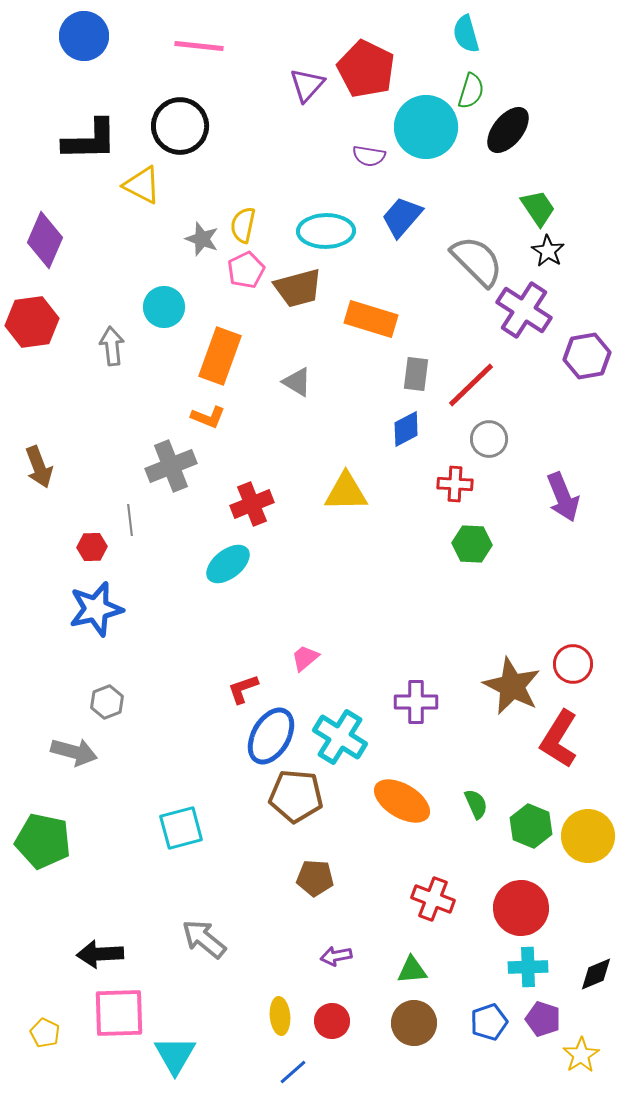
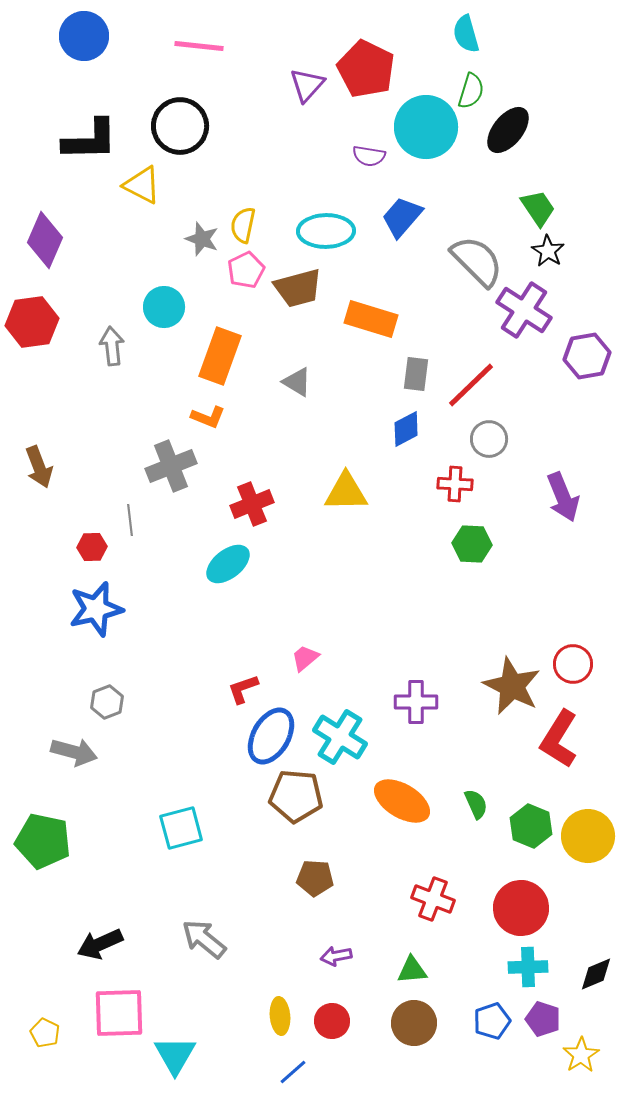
black arrow at (100, 954): moved 10 px up; rotated 21 degrees counterclockwise
blue pentagon at (489, 1022): moved 3 px right, 1 px up
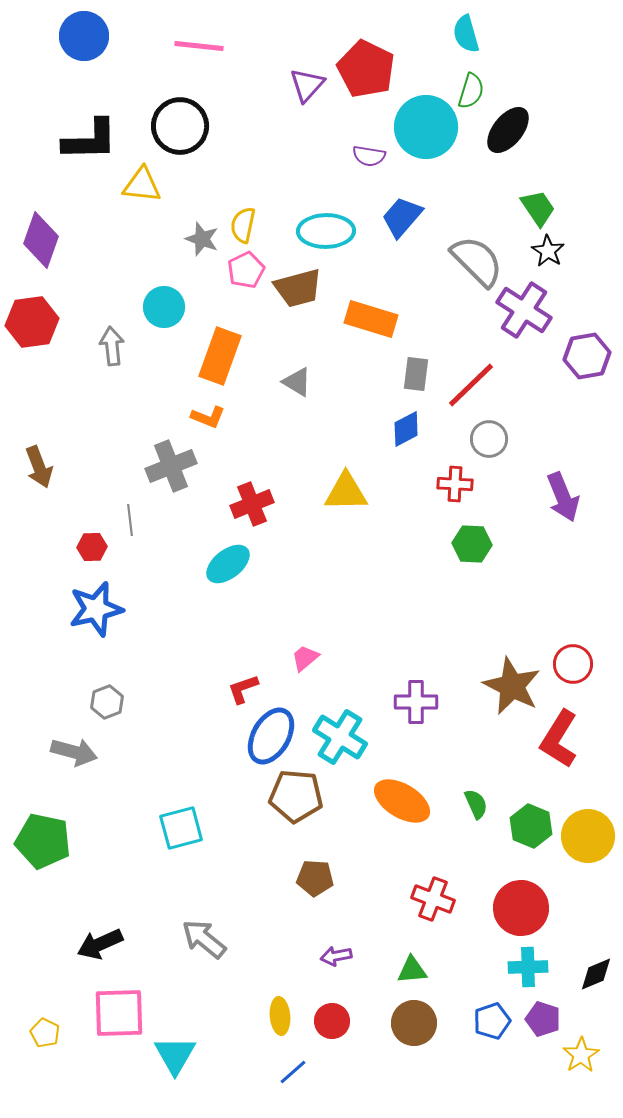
yellow triangle at (142, 185): rotated 21 degrees counterclockwise
purple diamond at (45, 240): moved 4 px left; rotated 4 degrees counterclockwise
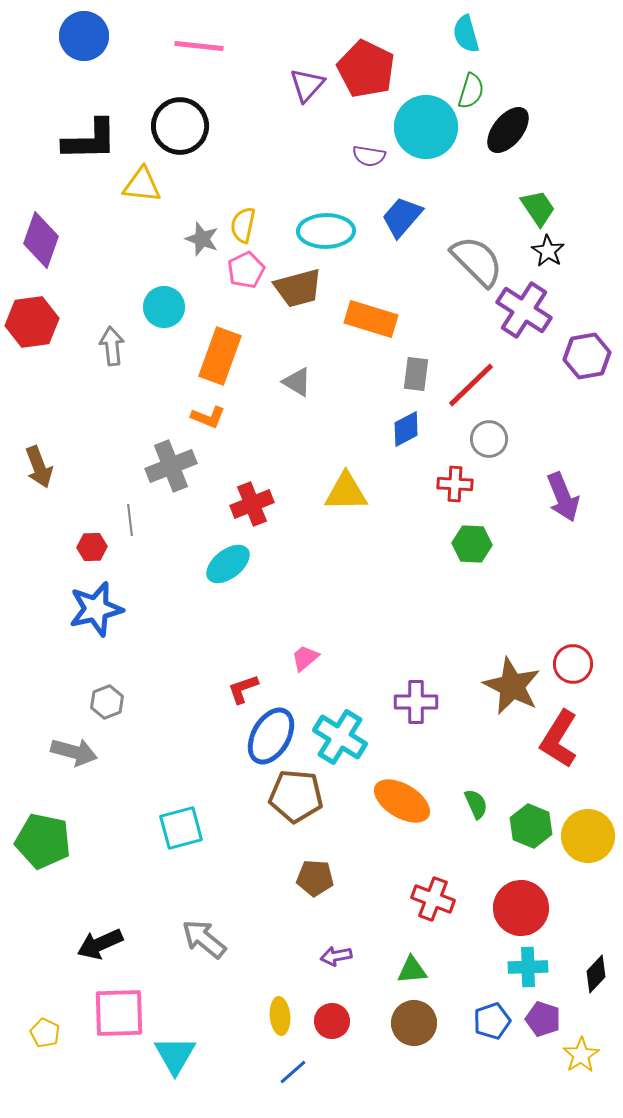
black diamond at (596, 974): rotated 24 degrees counterclockwise
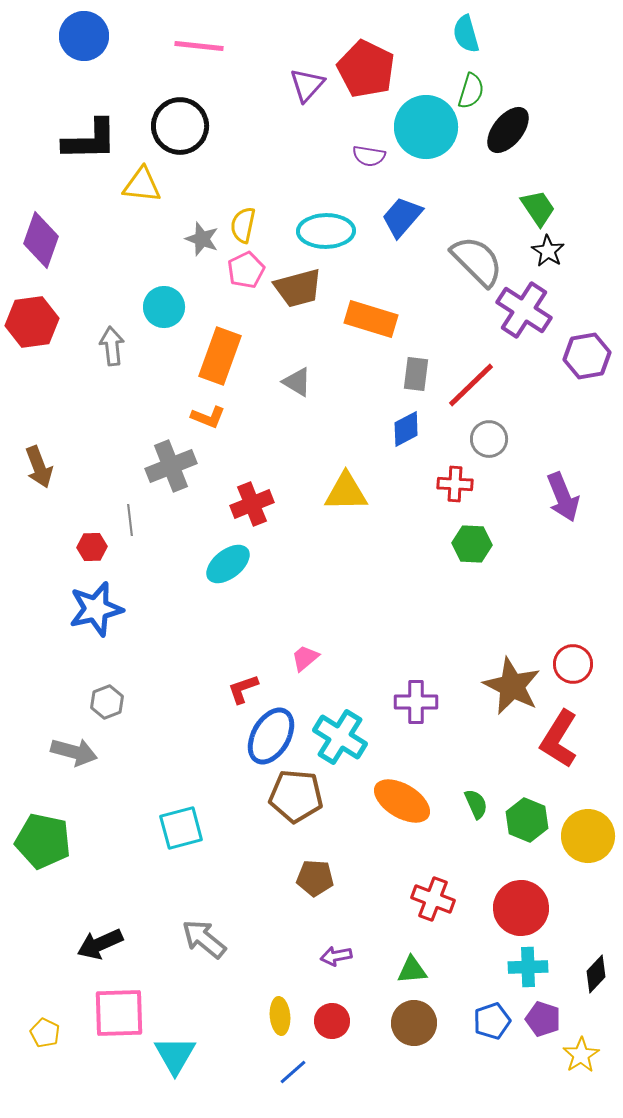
green hexagon at (531, 826): moved 4 px left, 6 px up
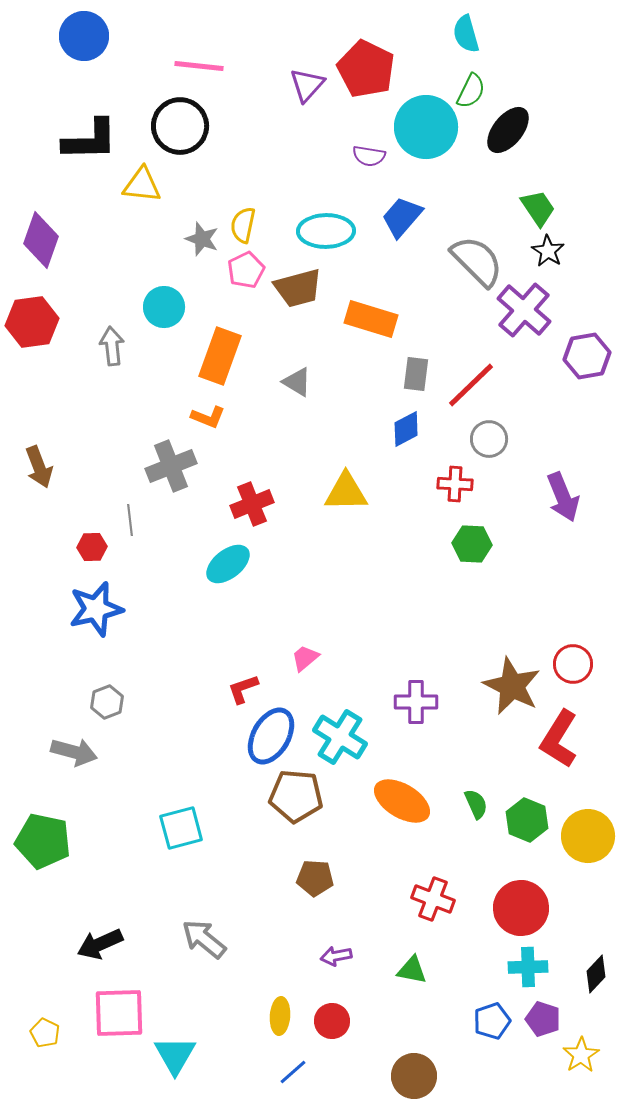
pink line at (199, 46): moved 20 px down
green semicircle at (471, 91): rotated 9 degrees clockwise
purple cross at (524, 310): rotated 8 degrees clockwise
green triangle at (412, 970): rotated 16 degrees clockwise
yellow ellipse at (280, 1016): rotated 9 degrees clockwise
brown circle at (414, 1023): moved 53 px down
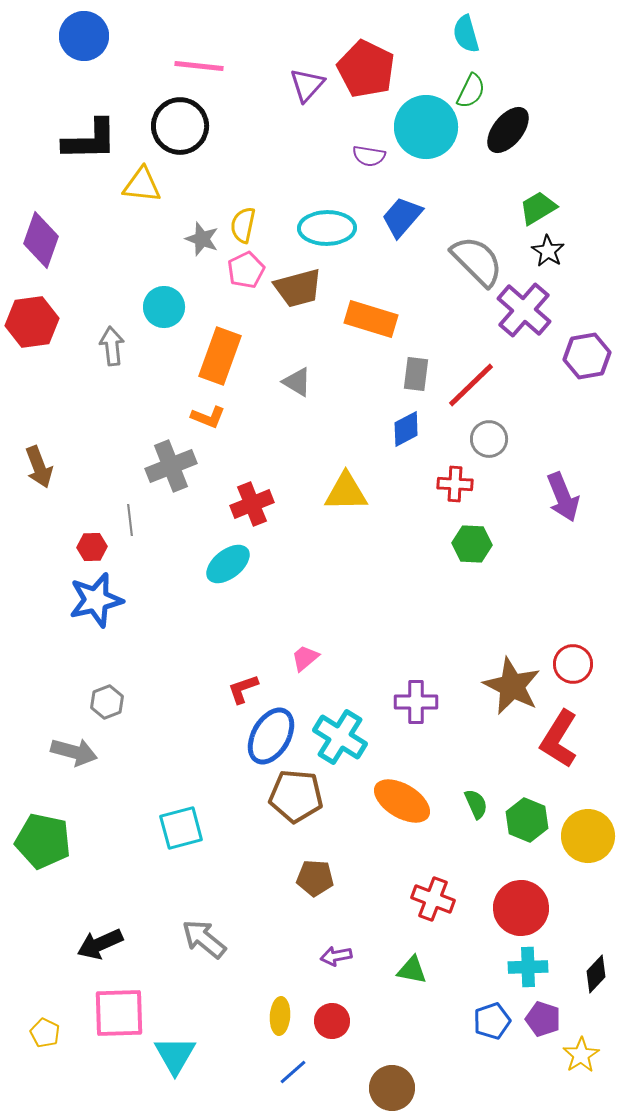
green trapezoid at (538, 208): rotated 87 degrees counterclockwise
cyan ellipse at (326, 231): moved 1 px right, 3 px up
blue star at (96, 609): moved 9 px up
brown circle at (414, 1076): moved 22 px left, 12 px down
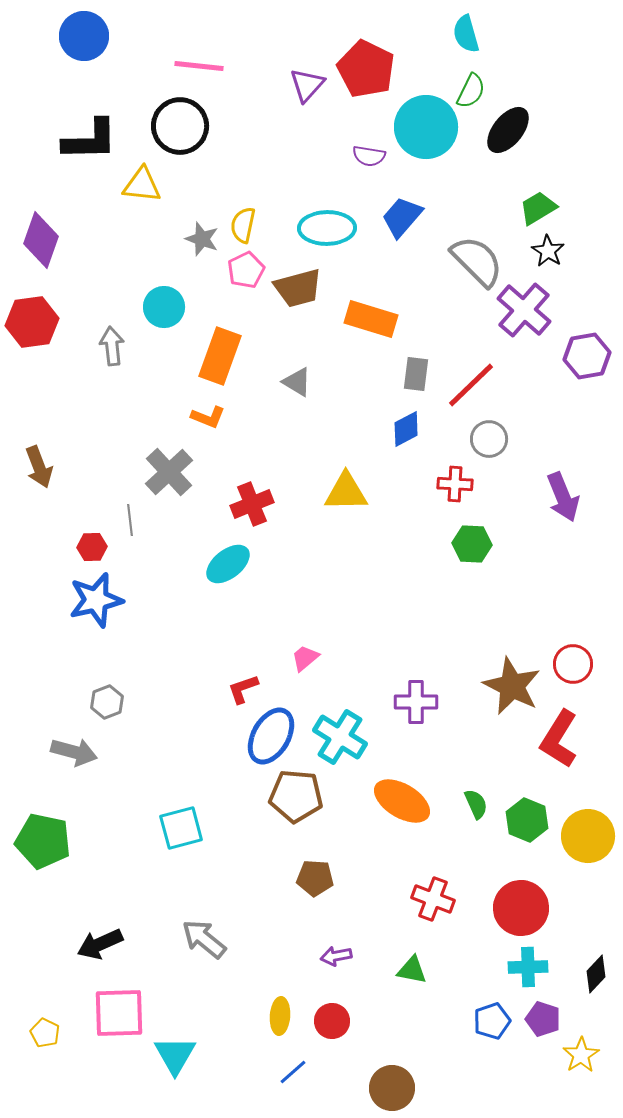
gray cross at (171, 466): moved 2 px left, 6 px down; rotated 21 degrees counterclockwise
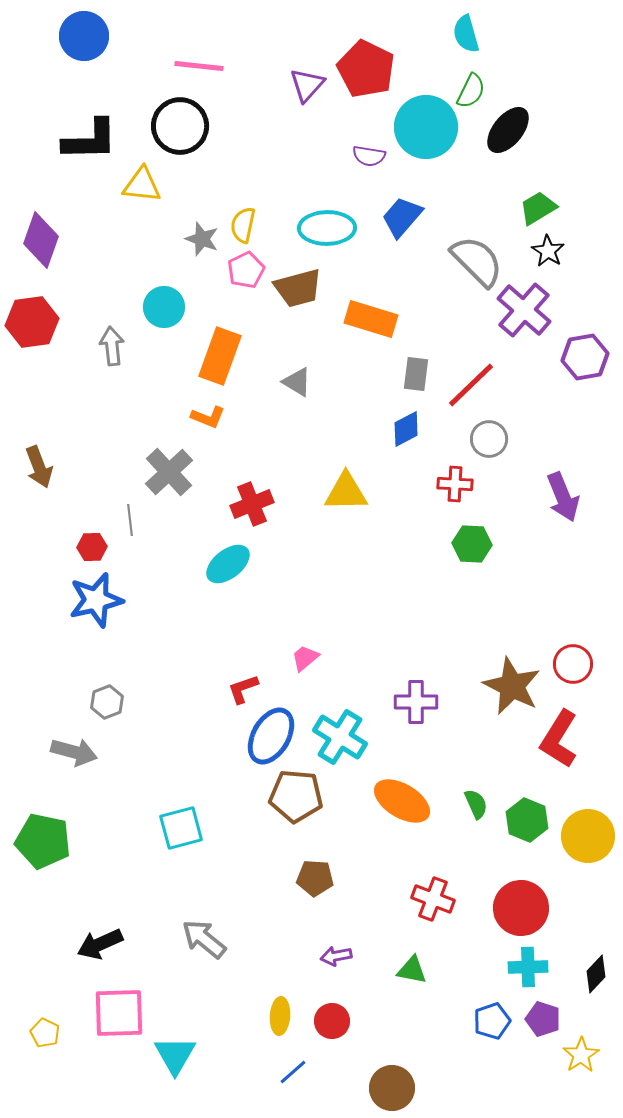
purple hexagon at (587, 356): moved 2 px left, 1 px down
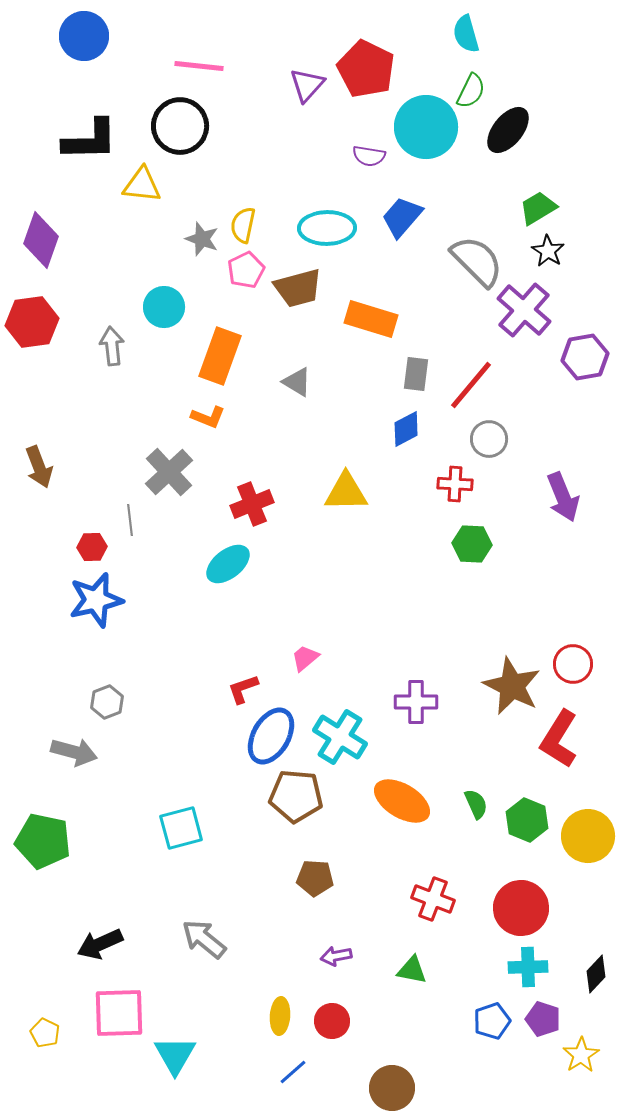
red line at (471, 385): rotated 6 degrees counterclockwise
